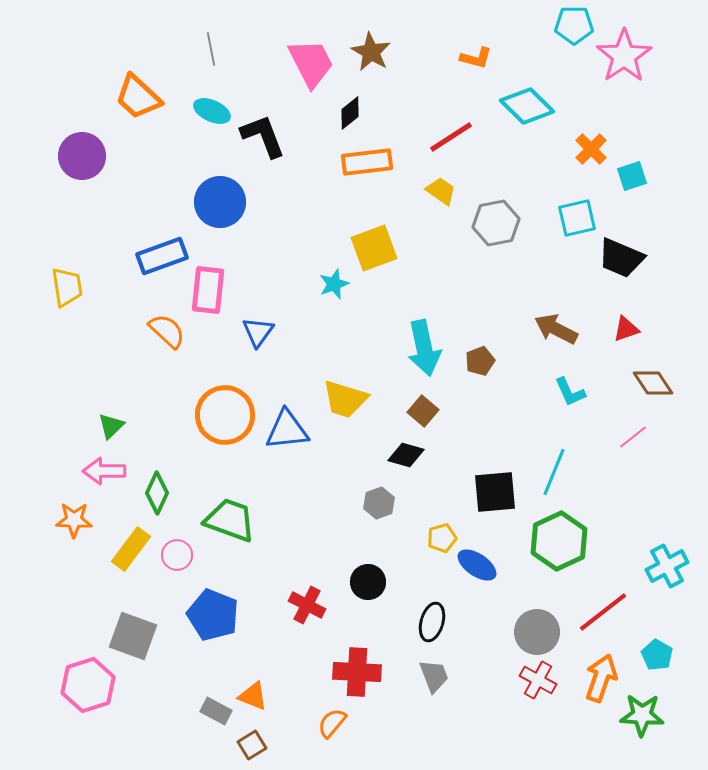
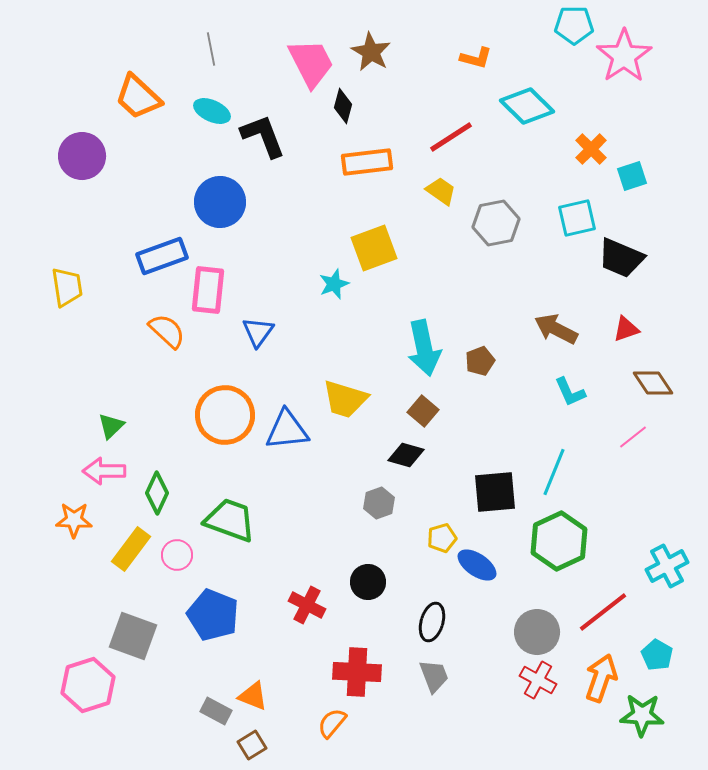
black diamond at (350, 113): moved 7 px left, 7 px up; rotated 36 degrees counterclockwise
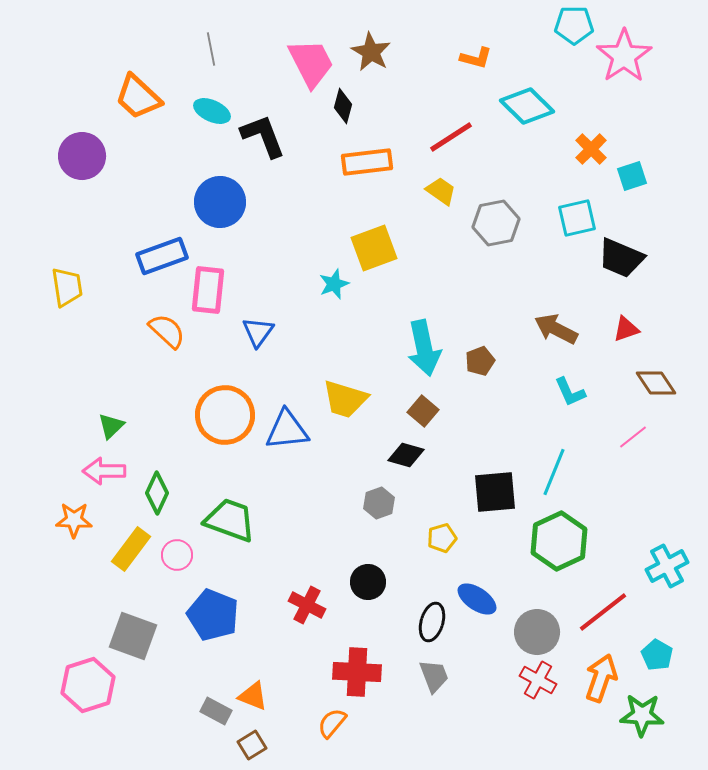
brown diamond at (653, 383): moved 3 px right
blue ellipse at (477, 565): moved 34 px down
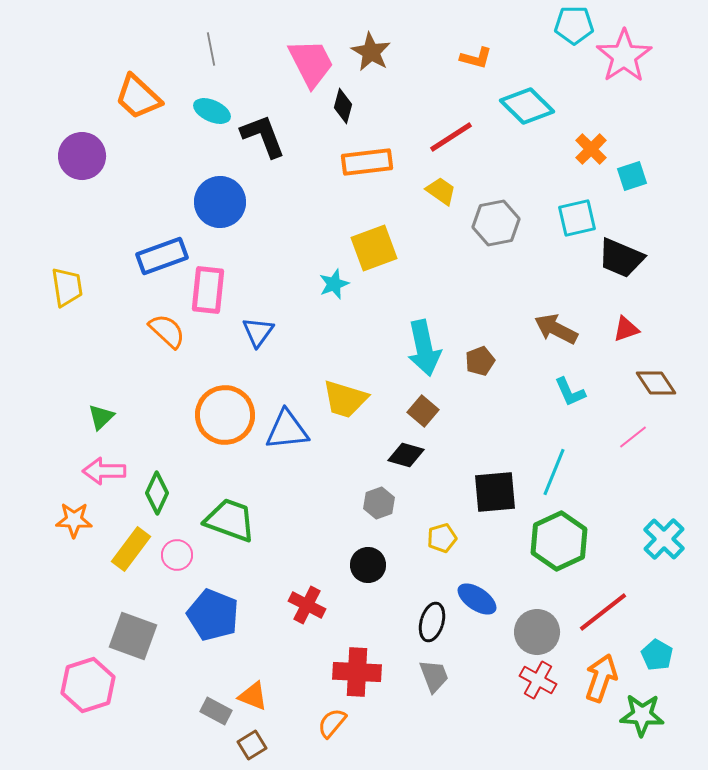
green triangle at (111, 426): moved 10 px left, 9 px up
cyan cross at (667, 566): moved 3 px left, 27 px up; rotated 18 degrees counterclockwise
black circle at (368, 582): moved 17 px up
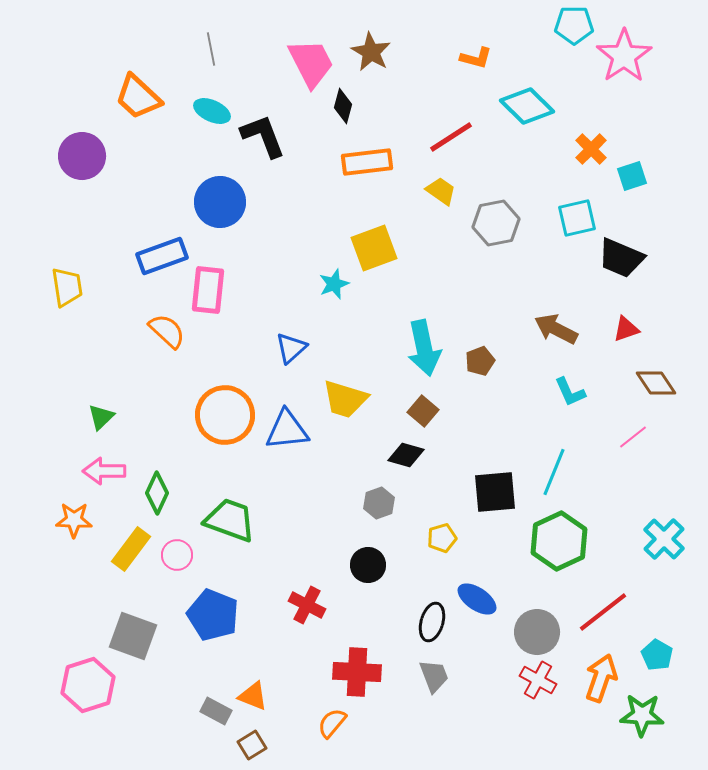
blue triangle at (258, 332): moved 33 px right, 16 px down; rotated 12 degrees clockwise
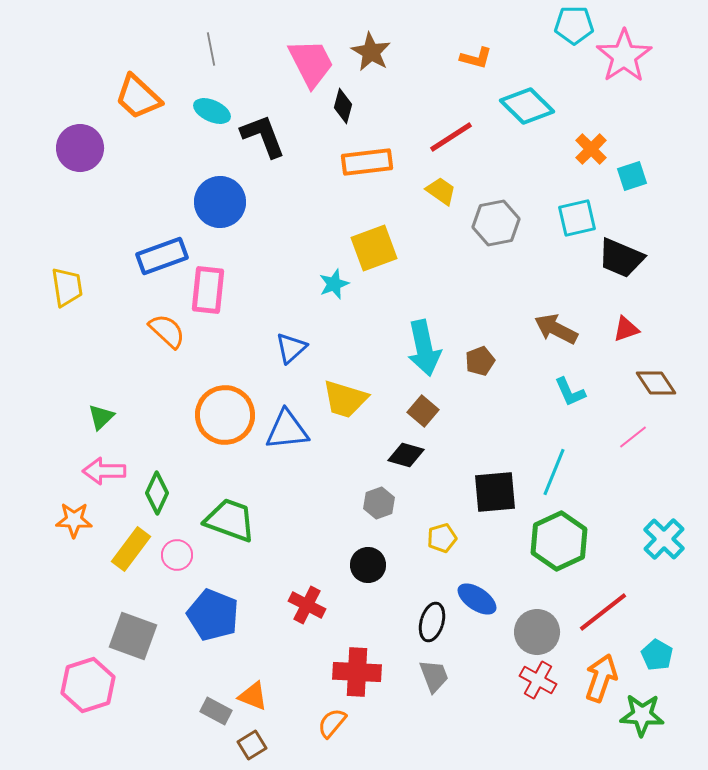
purple circle at (82, 156): moved 2 px left, 8 px up
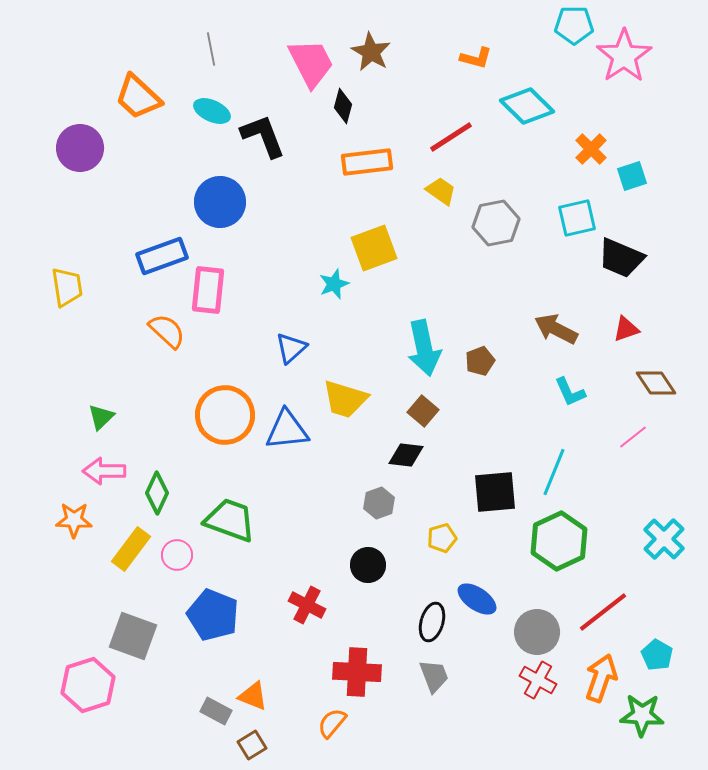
black diamond at (406, 455): rotated 9 degrees counterclockwise
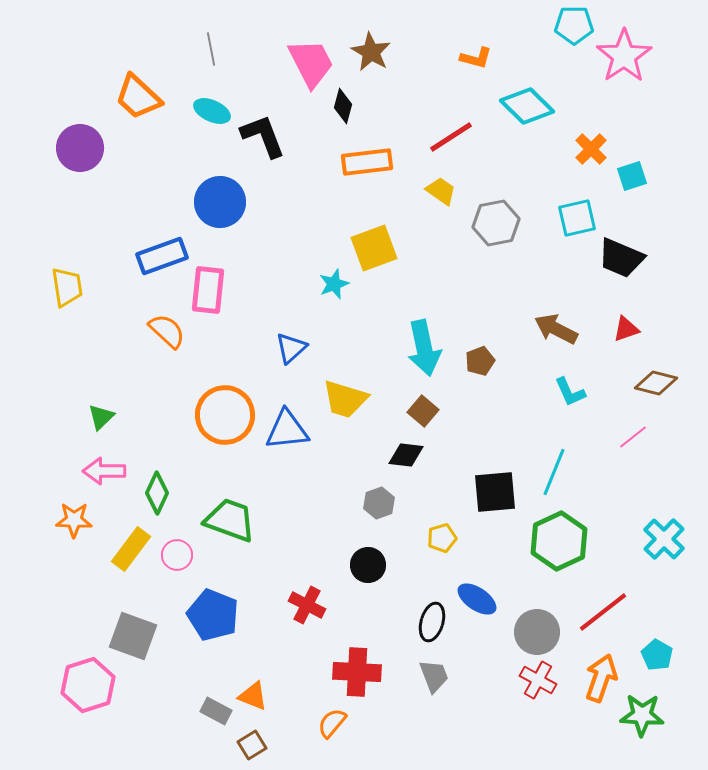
brown diamond at (656, 383): rotated 42 degrees counterclockwise
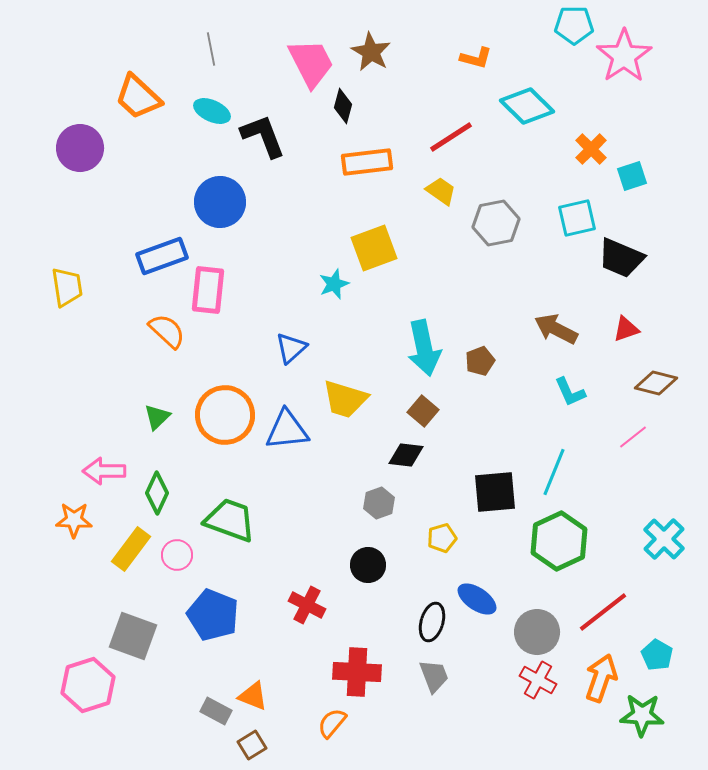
green triangle at (101, 417): moved 56 px right
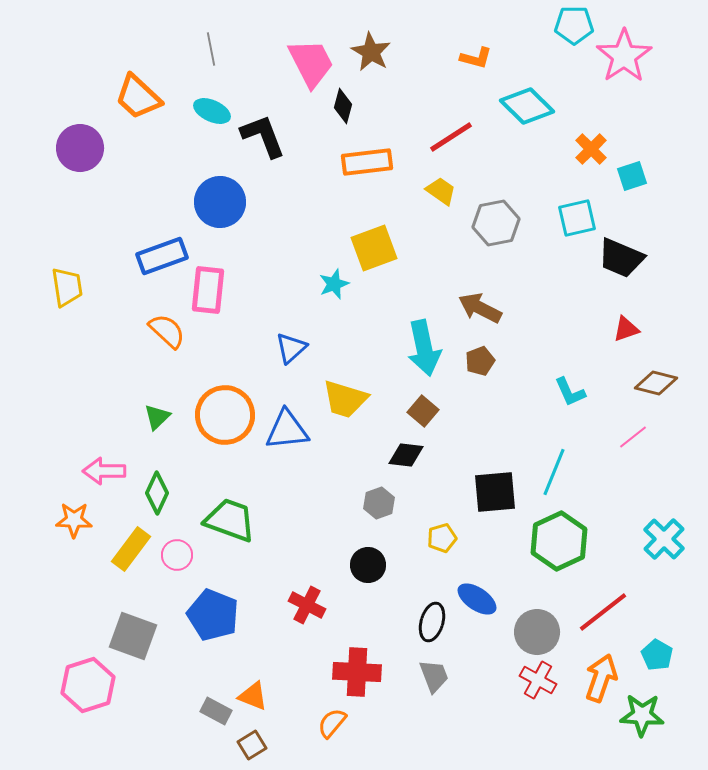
brown arrow at (556, 329): moved 76 px left, 21 px up
